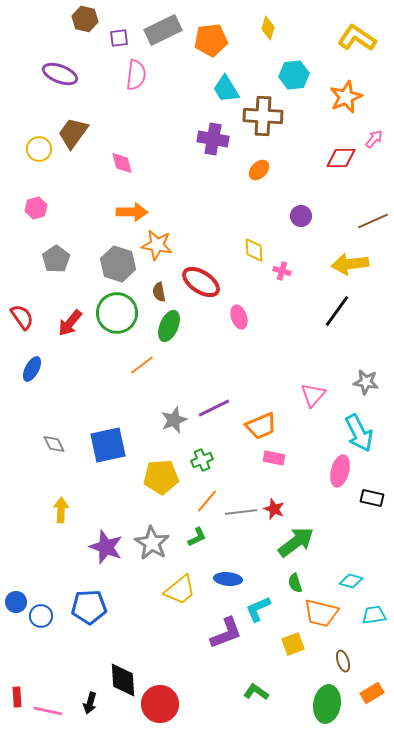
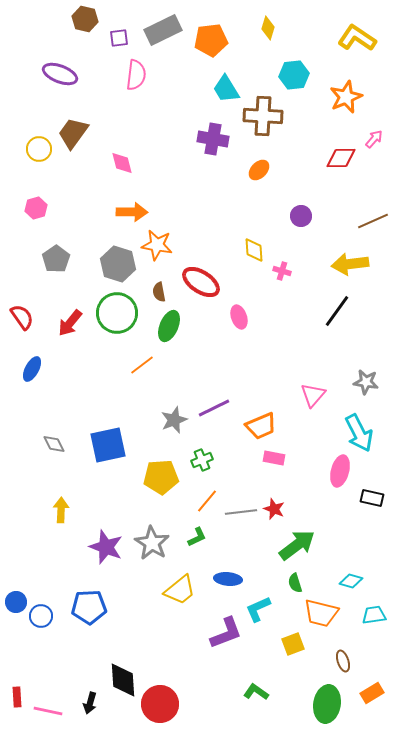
green arrow at (296, 542): moved 1 px right, 3 px down
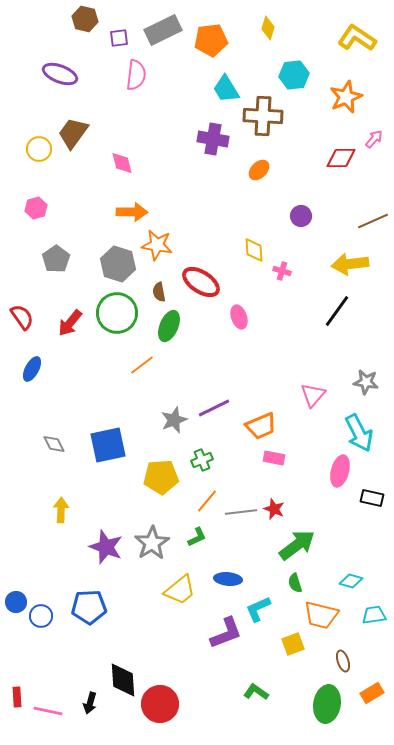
gray star at (152, 543): rotated 8 degrees clockwise
orange trapezoid at (321, 613): moved 2 px down
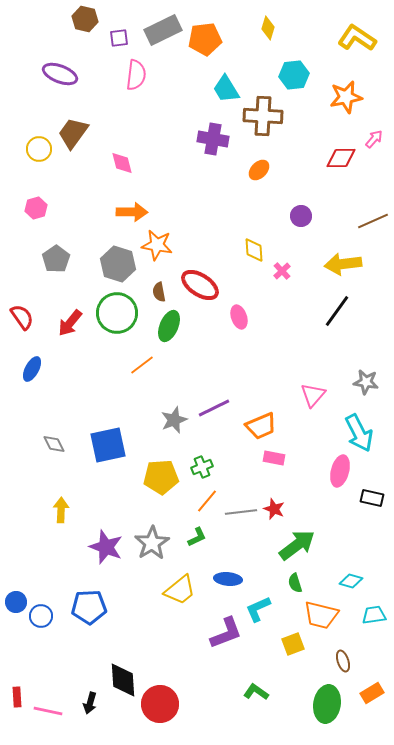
orange pentagon at (211, 40): moved 6 px left, 1 px up
orange star at (346, 97): rotated 12 degrees clockwise
yellow arrow at (350, 264): moved 7 px left
pink cross at (282, 271): rotated 30 degrees clockwise
red ellipse at (201, 282): moved 1 px left, 3 px down
green cross at (202, 460): moved 7 px down
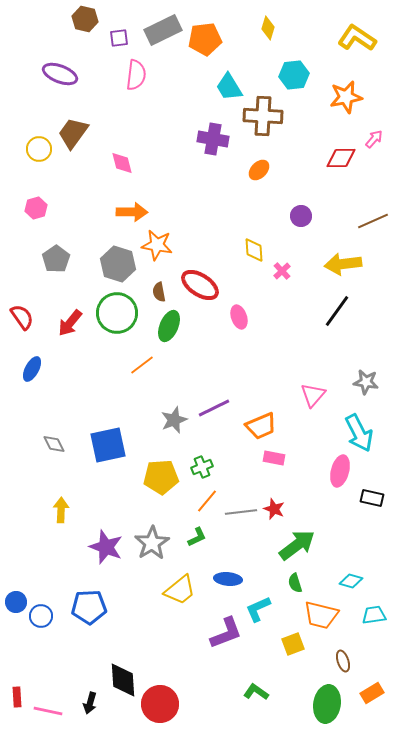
cyan trapezoid at (226, 89): moved 3 px right, 2 px up
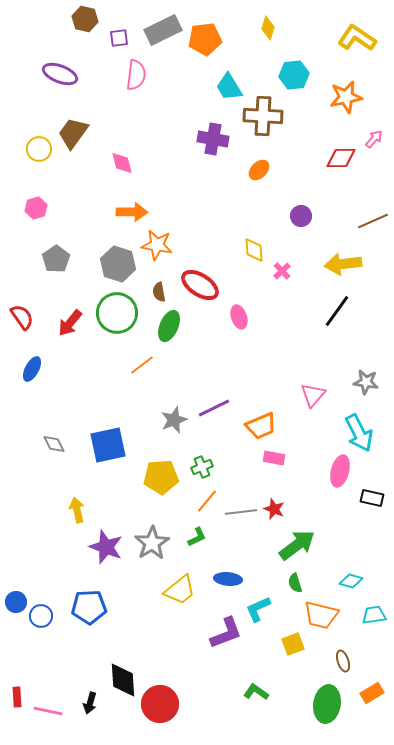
yellow arrow at (61, 510): moved 16 px right; rotated 15 degrees counterclockwise
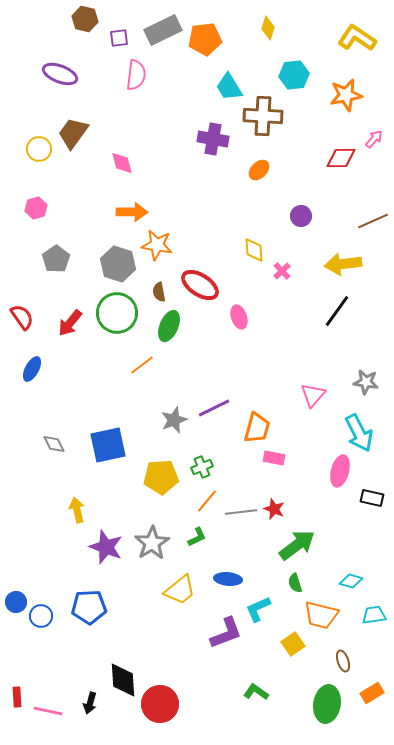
orange star at (346, 97): moved 2 px up
orange trapezoid at (261, 426): moved 4 px left, 2 px down; rotated 52 degrees counterclockwise
yellow square at (293, 644): rotated 15 degrees counterclockwise
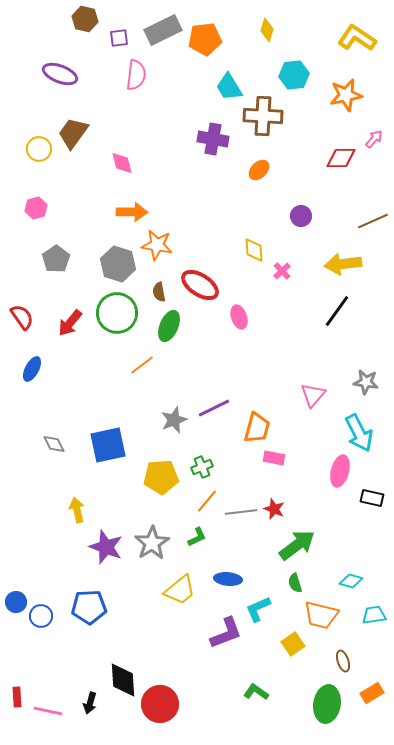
yellow diamond at (268, 28): moved 1 px left, 2 px down
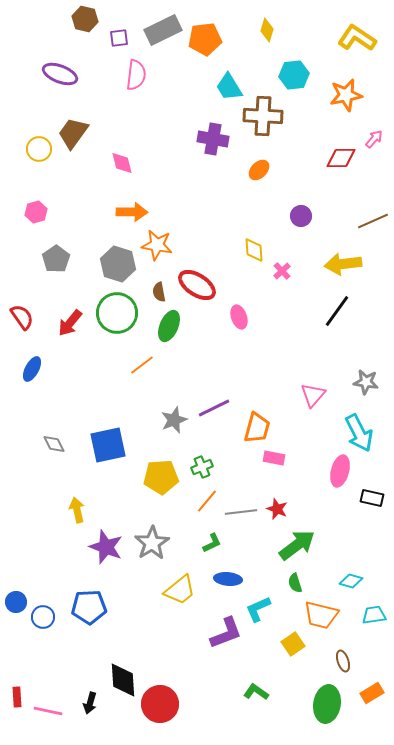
pink hexagon at (36, 208): moved 4 px down
red ellipse at (200, 285): moved 3 px left
red star at (274, 509): moved 3 px right
green L-shape at (197, 537): moved 15 px right, 6 px down
blue circle at (41, 616): moved 2 px right, 1 px down
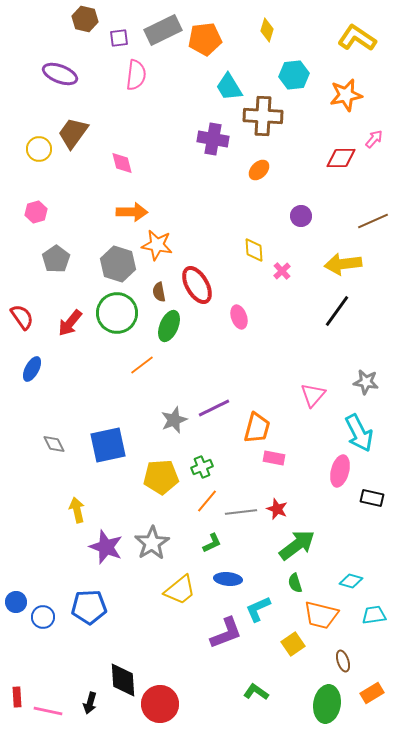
red ellipse at (197, 285): rotated 27 degrees clockwise
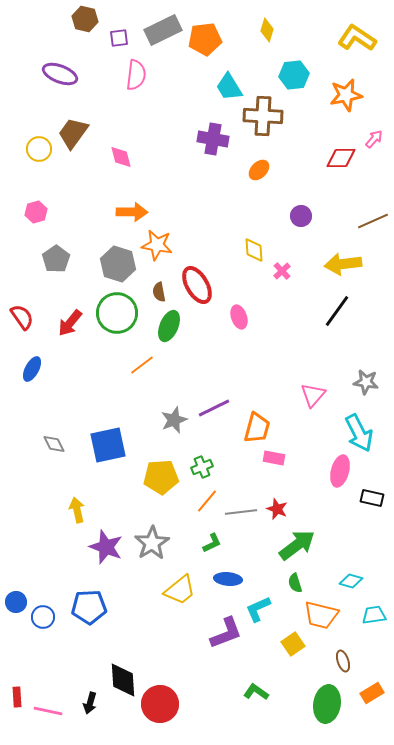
pink diamond at (122, 163): moved 1 px left, 6 px up
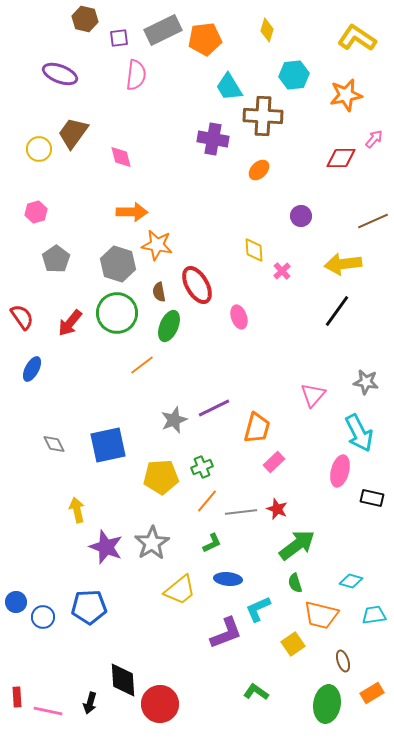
pink rectangle at (274, 458): moved 4 px down; rotated 55 degrees counterclockwise
